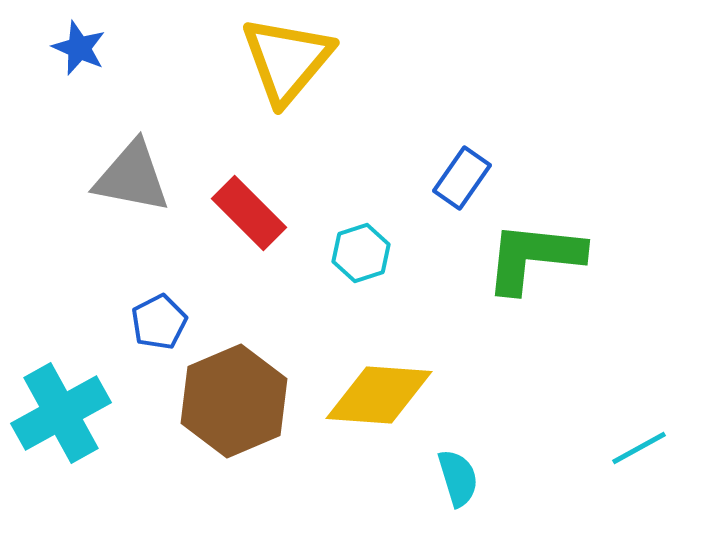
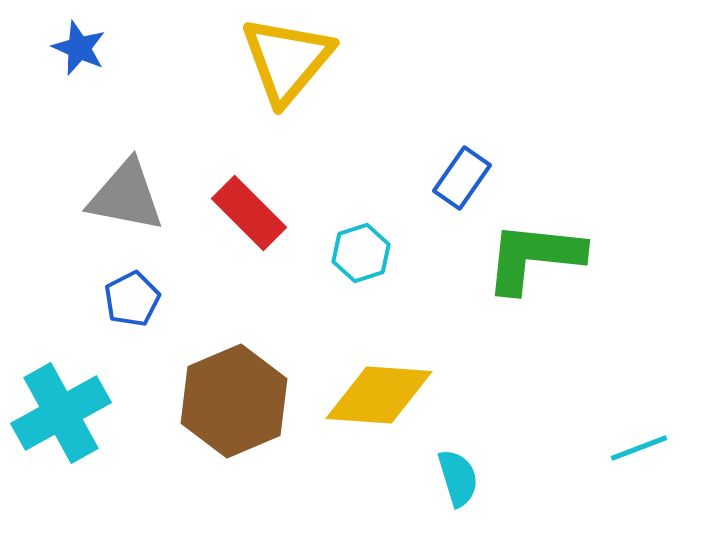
gray triangle: moved 6 px left, 19 px down
blue pentagon: moved 27 px left, 23 px up
cyan line: rotated 8 degrees clockwise
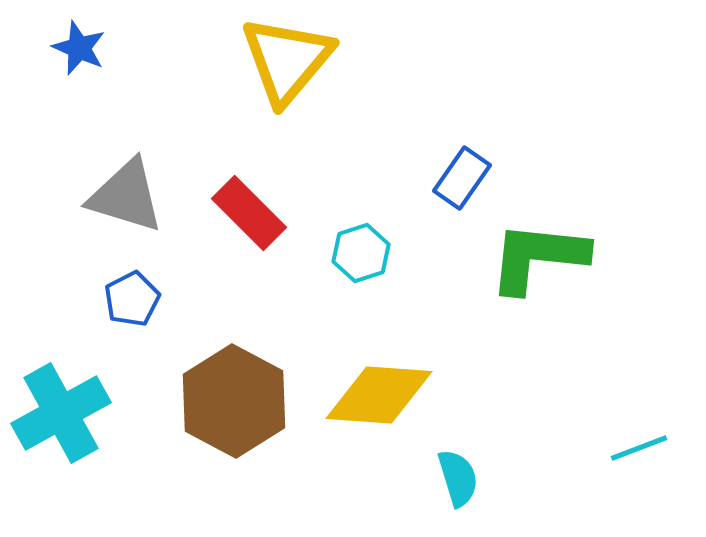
gray triangle: rotated 6 degrees clockwise
green L-shape: moved 4 px right
brown hexagon: rotated 9 degrees counterclockwise
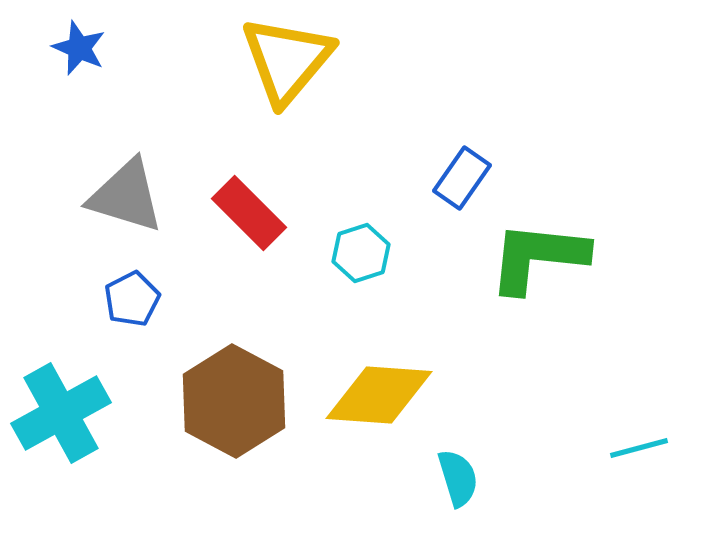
cyan line: rotated 6 degrees clockwise
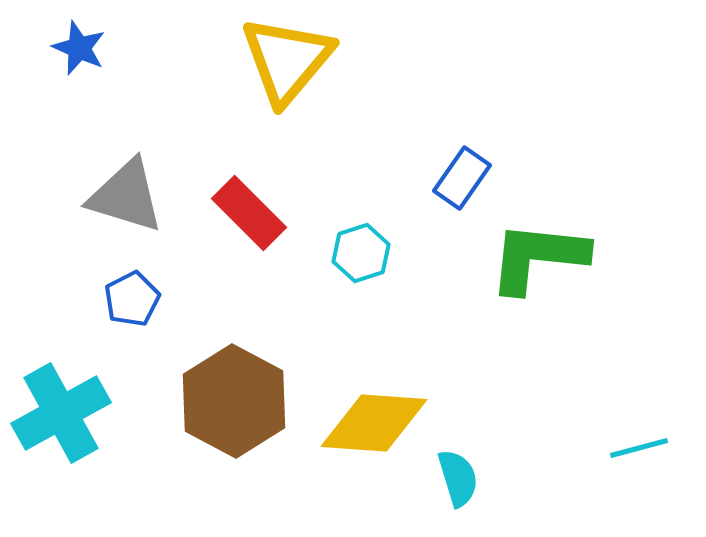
yellow diamond: moved 5 px left, 28 px down
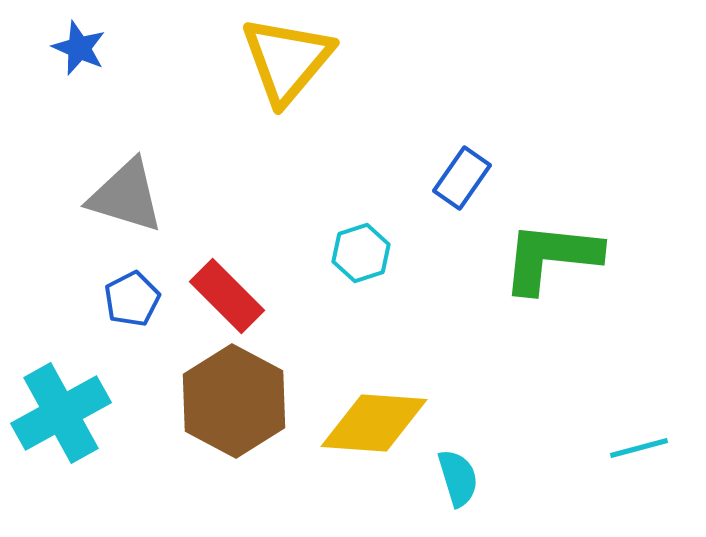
red rectangle: moved 22 px left, 83 px down
green L-shape: moved 13 px right
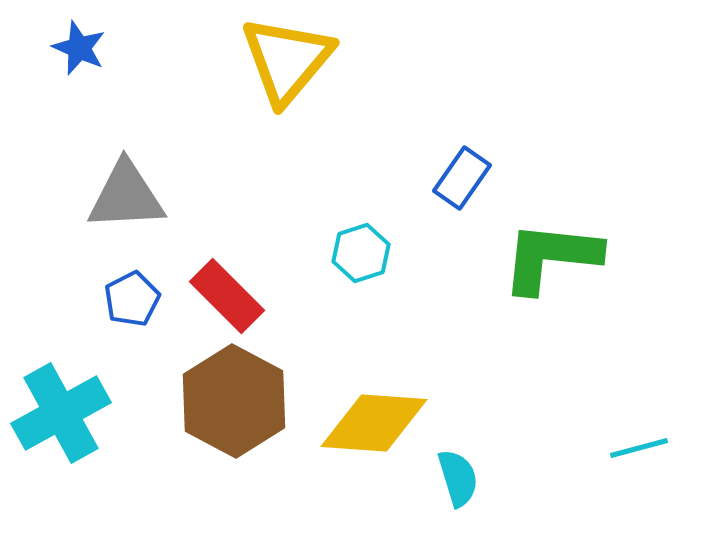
gray triangle: rotated 20 degrees counterclockwise
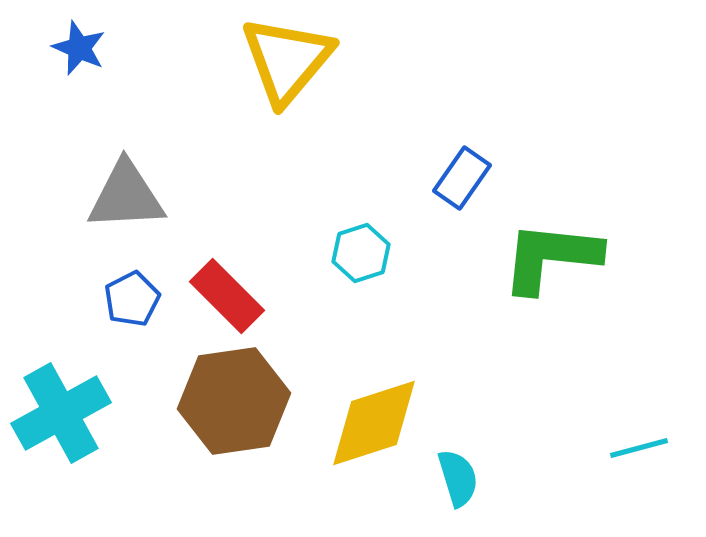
brown hexagon: rotated 24 degrees clockwise
yellow diamond: rotated 22 degrees counterclockwise
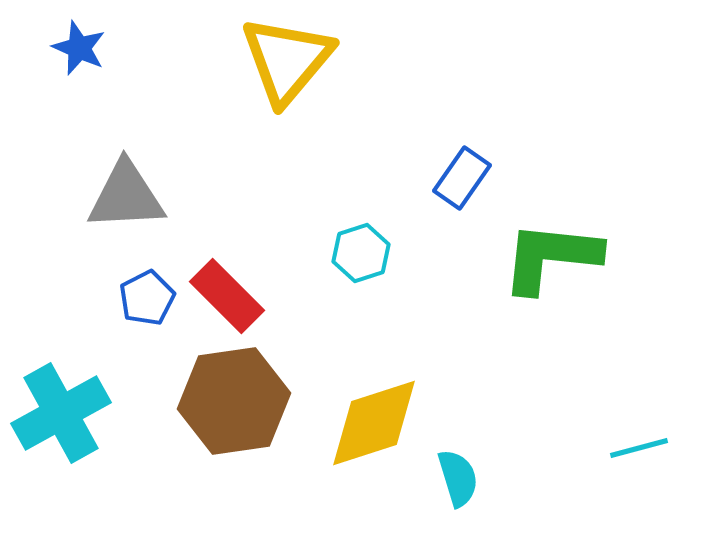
blue pentagon: moved 15 px right, 1 px up
